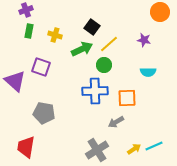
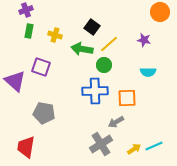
green arrow: rotated 145 degrees counterclockwise
gray cross: moved 4 px right, 6 px up
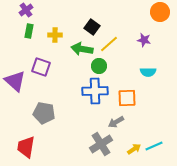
purple cross: rotated 16 degrees counterclockwise
yellow cross: rotated 16 degrees counterclockwise
green circle: moved 5 px left, 1 px down
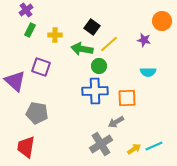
orange circle: moved 2 px right, 9 px down
green rectangle: moved 1 px right, 1 px up; rotated 16 degrees clockwise
gray pentagon: moved 7 px left
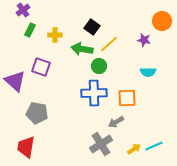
purple cross: moved 3 px left
blue cross: moved 1 px left, 2 px down
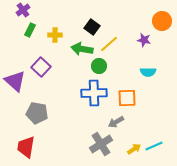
purple square: rotated 24 degrees clockwise
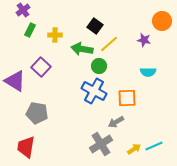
black square: moved 3 px right, 1 px up
purple triangle: rotated 10 degrees counterclockwise
blue cross: moved 2 px up; rotated 30 degrees clockwise
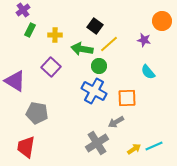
purple square: moved 10 px right
cyan semicircle: rotated 49 degrees clockwise
gray cross: moved 4 px left, 1 px up
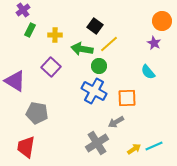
purple star: moved 10 px right, 3 px down; rotated 16 degrees clockwise
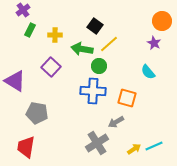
blue cross: moved 1 px left; rotated 25 degrees counterclockwise
orange square: rotated 18 degrees clockwise
